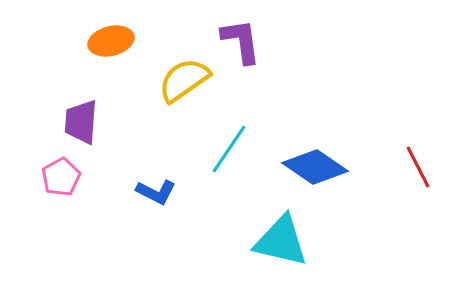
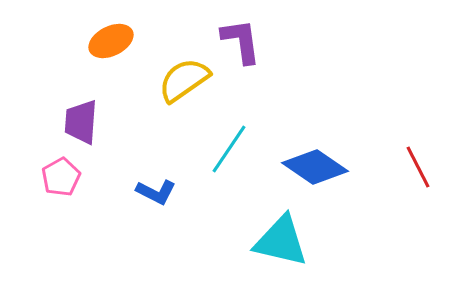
orange ellipse: rotated 12 degrees counterclockwise
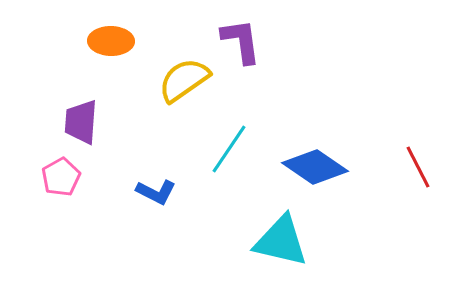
orange ellipse: rotated 27 degrees clockwise
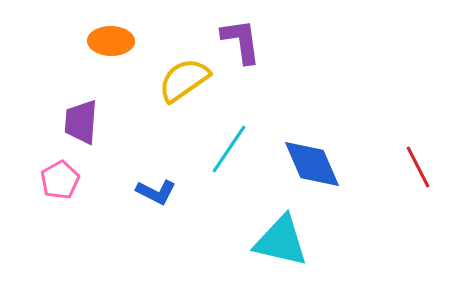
blue diamond: moved 3 px left, 3 px up; rotated 32 degrees clockwise
pink pentagon: moved 1 px left, 3 px down
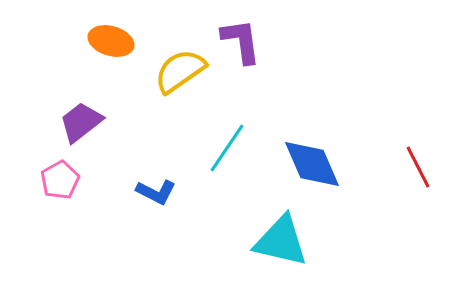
orange ellipse: rotated 15 degrees clockwise
yellow semicircle: moved 4 px left, 9 px up
purple trapezoid: rotated 48 degrees clockwise
cyan line: moved 2 px left, 1 px up
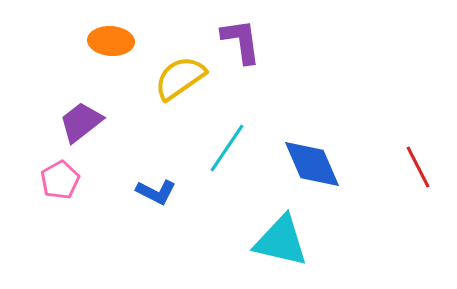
orange ellipse: rotated 12 degrees counterclockwise
yellow semicircle: moved 7 px down
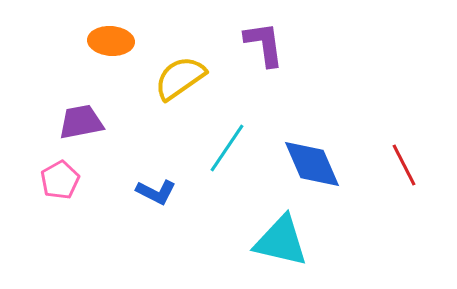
purple L-shape: moved 23 px right, 3 px down
purple trapezoid: rotated 27 degrees clockwise
red line: moved 14 px left, 2 px up
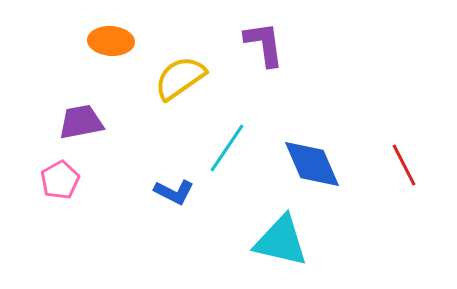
blue L-shape: moved 18 px right
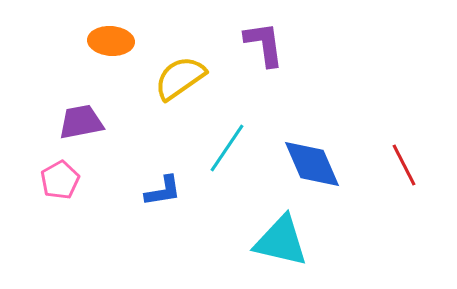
blue L-shape: moved 11 px left, 1 px up; rotated 36 degrees counterclockwise
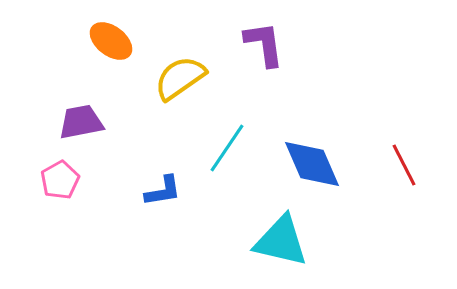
orange ellipse: rotated 33 degrees clockwise
